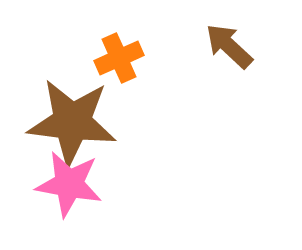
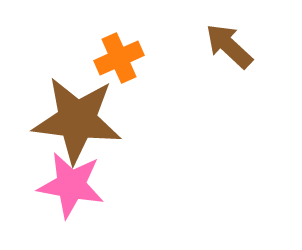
brown star: moved 5 px right, 2 px up
pink star: moved 2 px right, 1 px down
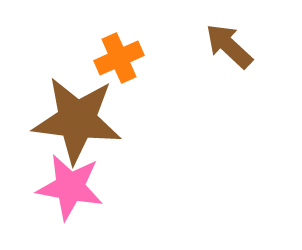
pink star: moved 1 px left, 2 px down
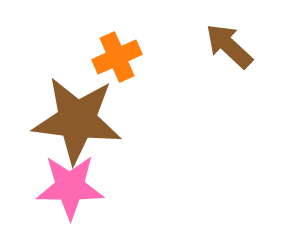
orange cross: moved 2 px left, 1 px up
pink star: rotated 10 degrees counterclockwise
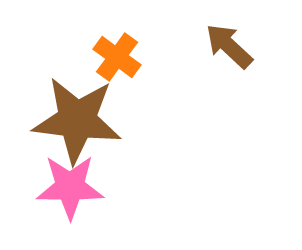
orange cross: rotated 30 degrees counterclockwise
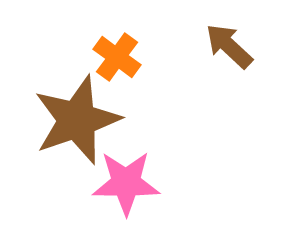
brown star: rotated 26 degrees counterclockwise
pink star: moved 56 px right, 4 px up
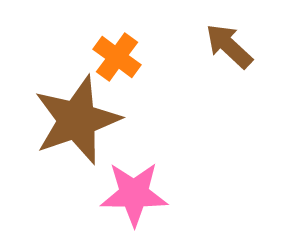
pink star: moved 8 px right, 11 px down
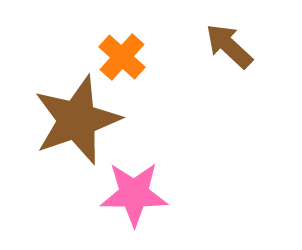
orange cross: moved 5 px right; rotated 6 degrees clockwise
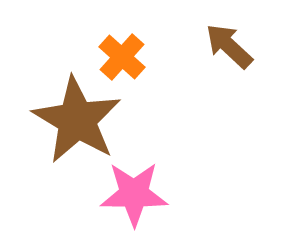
brown star: rotated 22 degrees counterclockwise
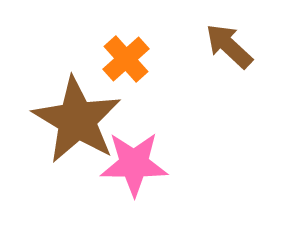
orange cross: moved 4 px right, 2 px down; rotated 6 degrees clockwise
pink star: moved 30 px up
